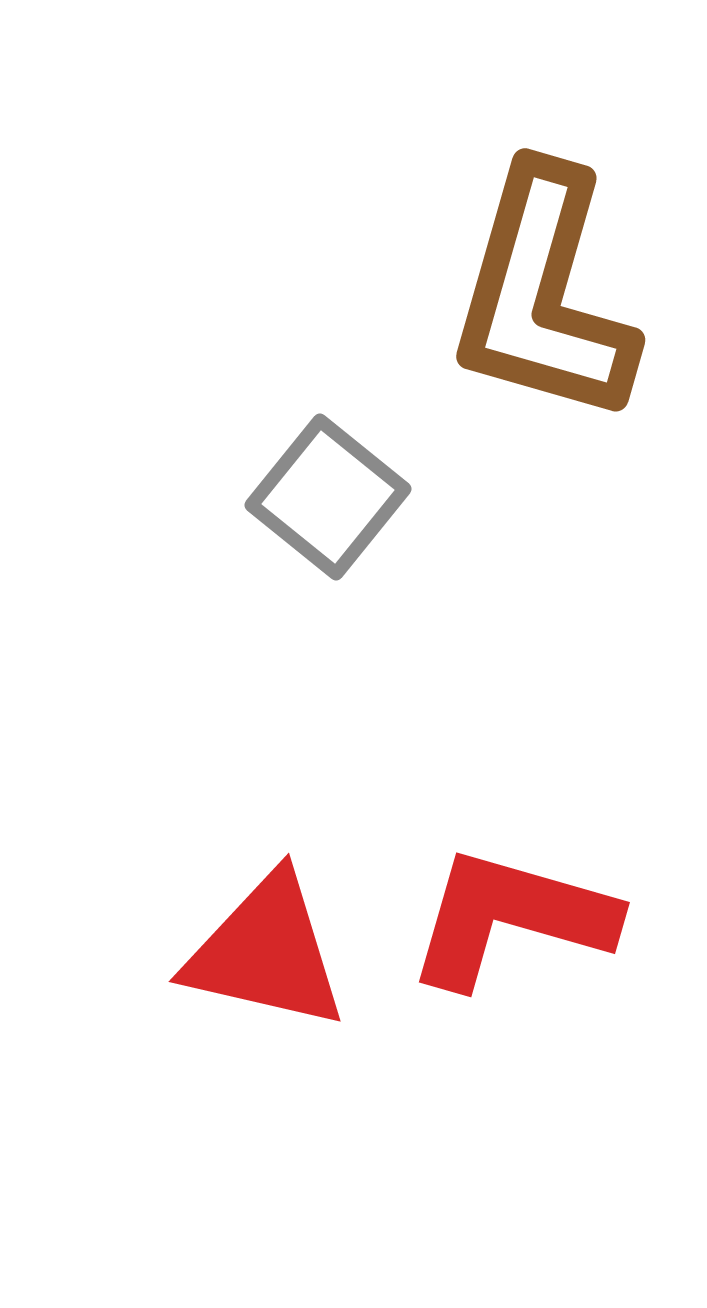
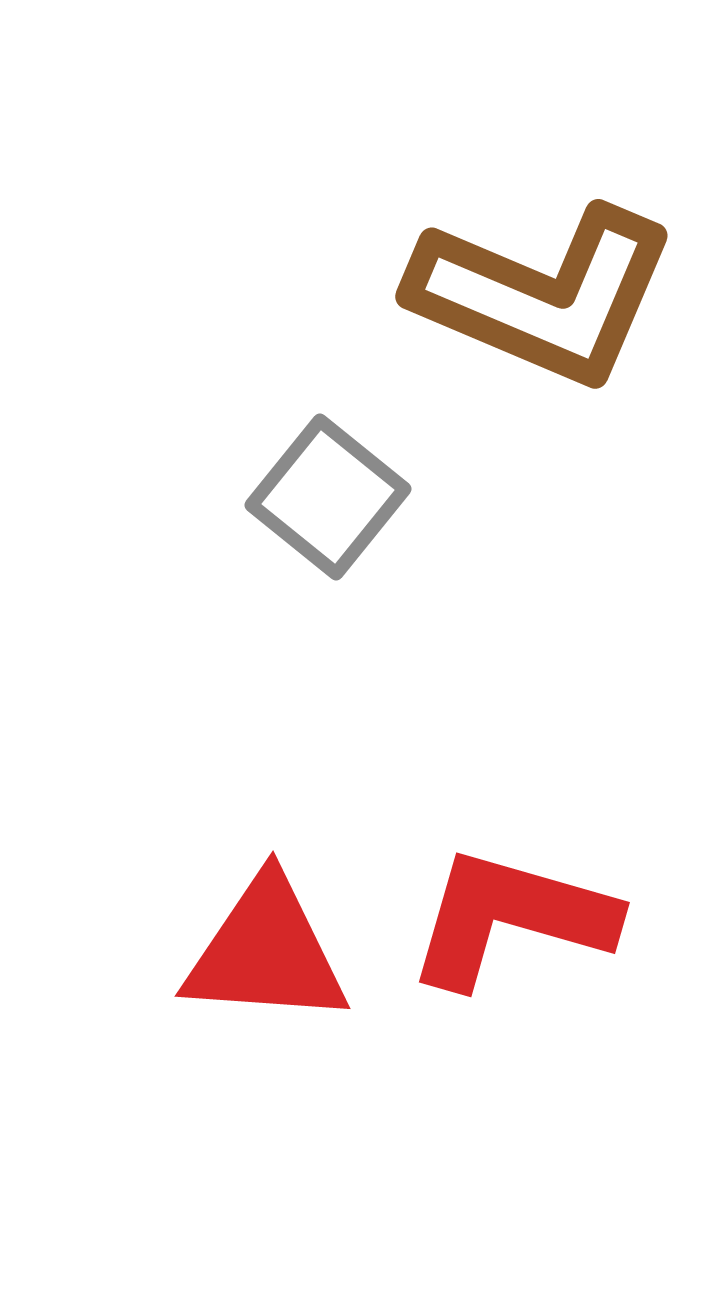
brown L-shape: rotated 83 degrees counterclockwise
red triangle: rotated 9 degrees counterclockwise
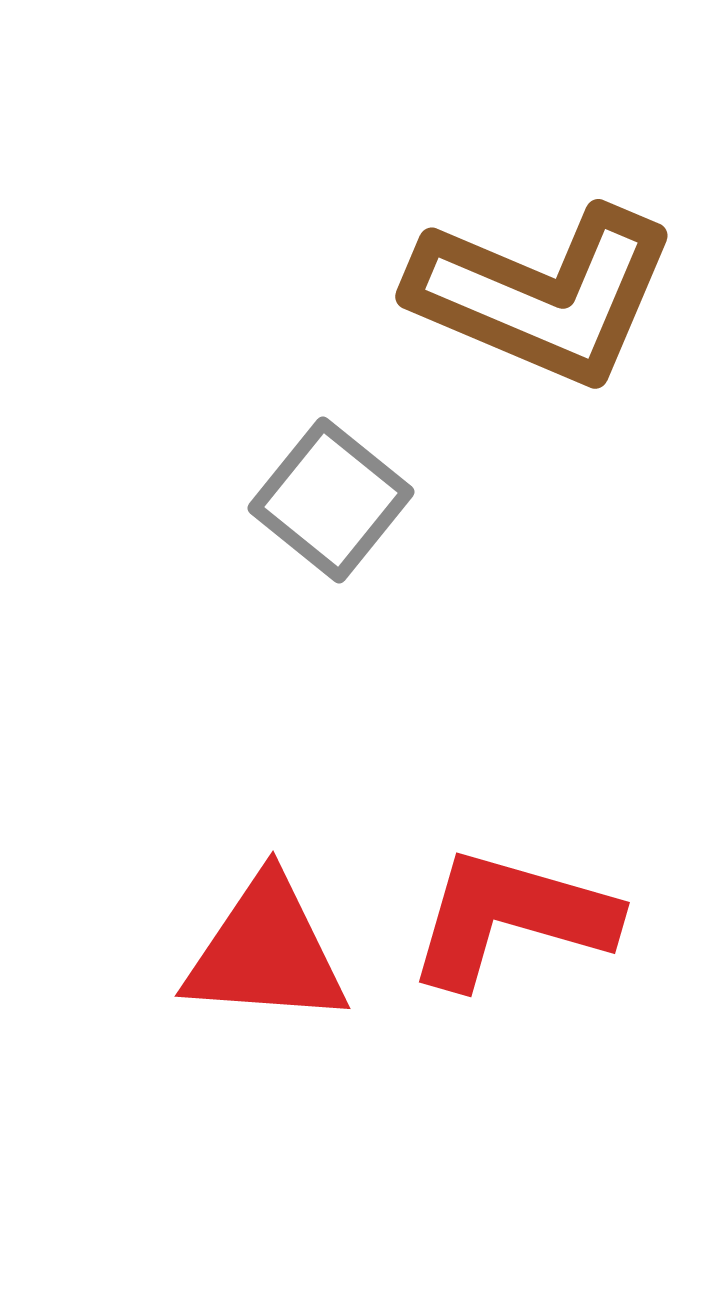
gray square: moved 3 px right, 3 px down
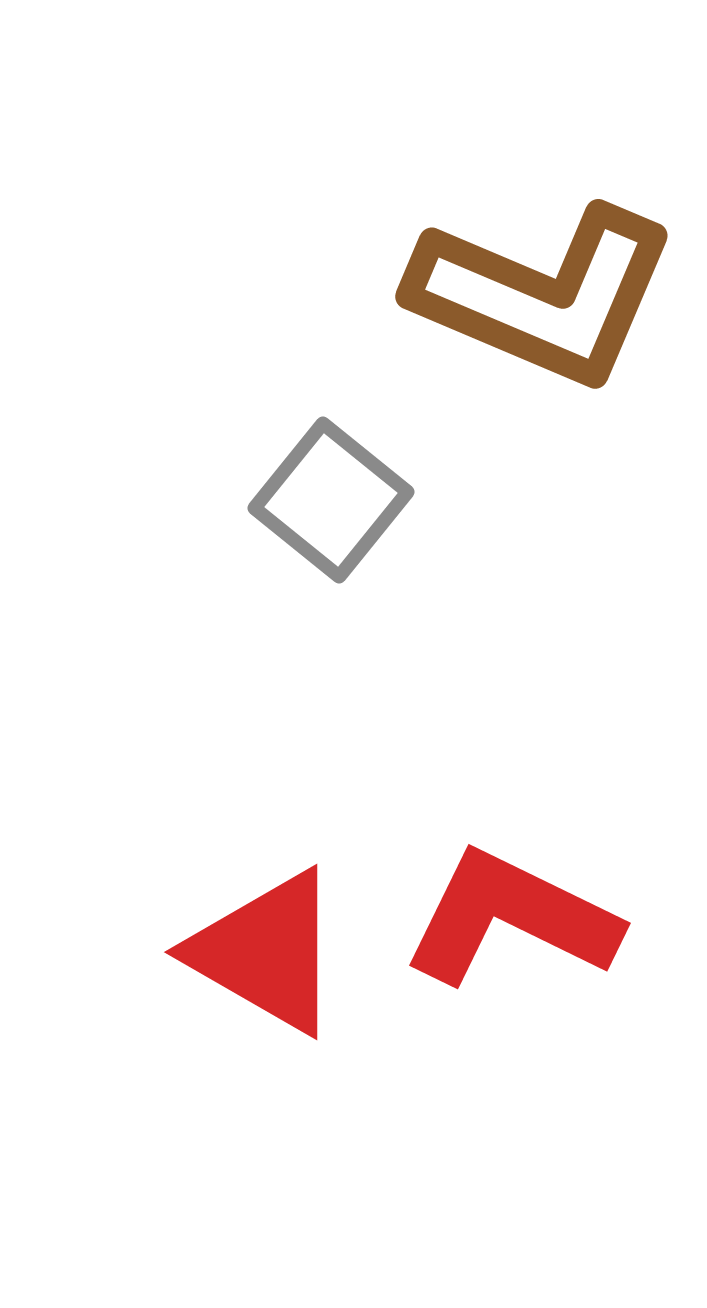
red L-shape: rotated 10 degrees clockwise
red triangle: rotated 26 degrees clockwise
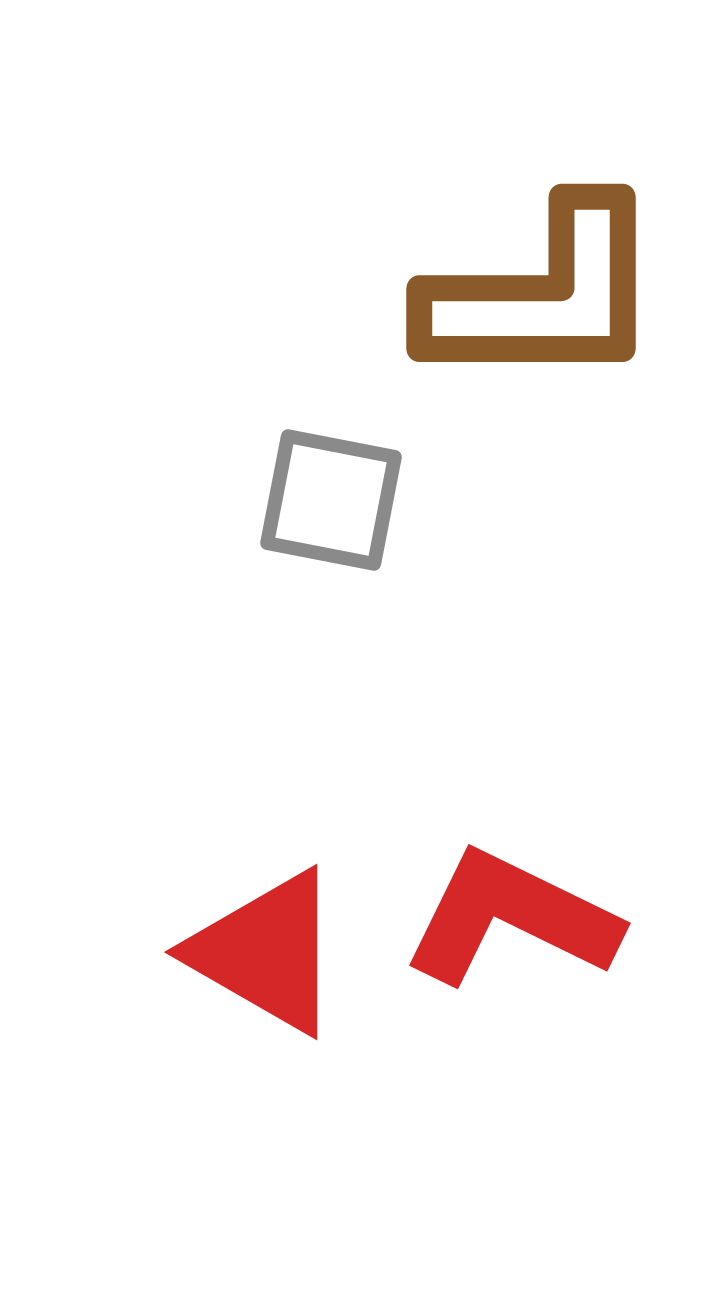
brown L-shape: rotated 23 degrees counterclockwise
gray square: rotated 28 degrees counterclockwise
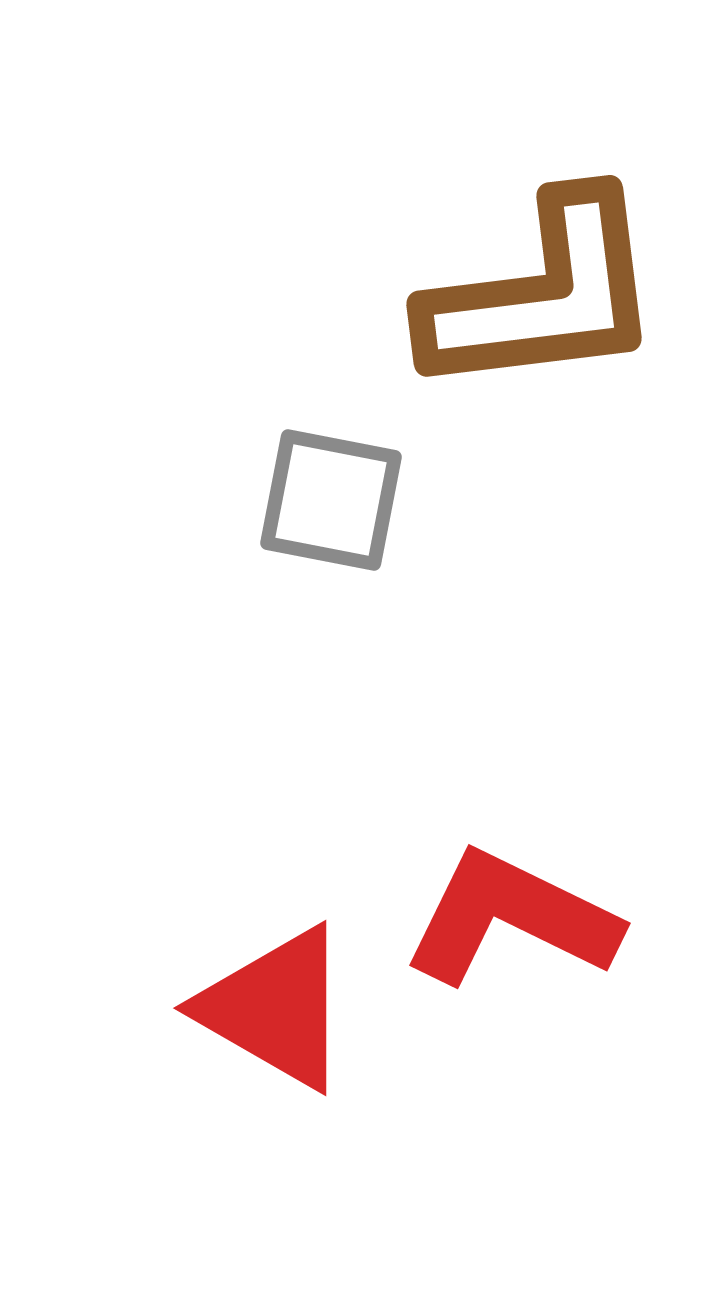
brown L-shape: rotated 7 degrees counterclockwise
red triangle: moved 9 px right, 56 px down
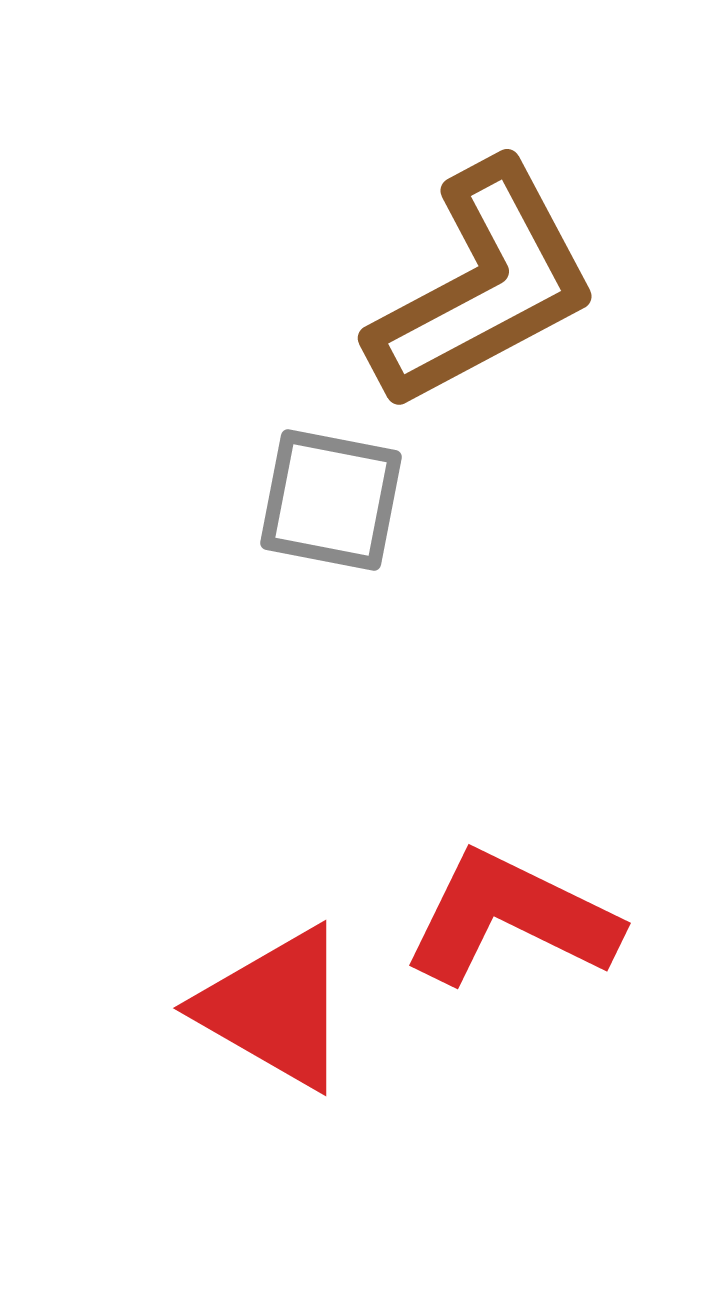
brown L-shape: moved 60 px left, 9 px up; rotated 21 degrees counterclockwise
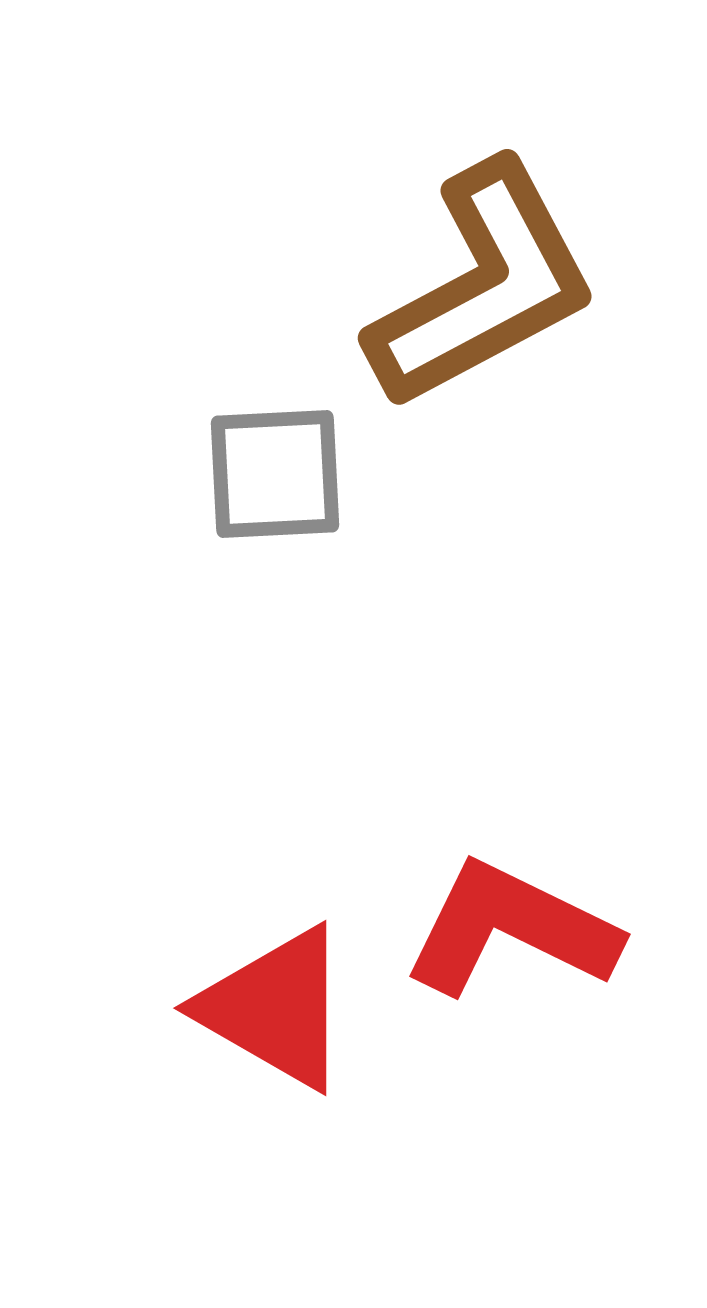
gray square: moved 56 px left, 26 px up; rotated 14 degrees counterclockwise
red L-shape: moved 11 px down
